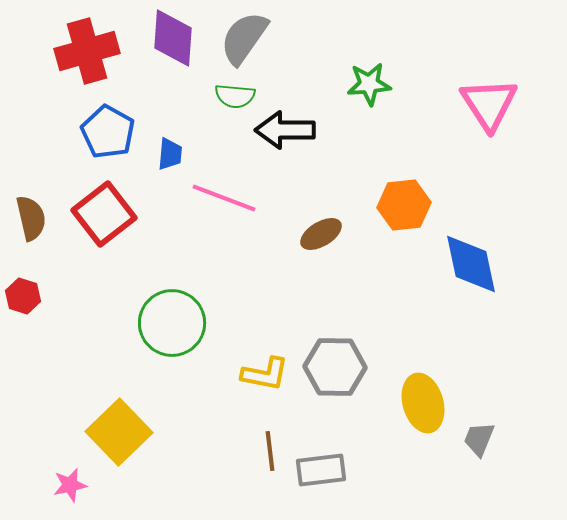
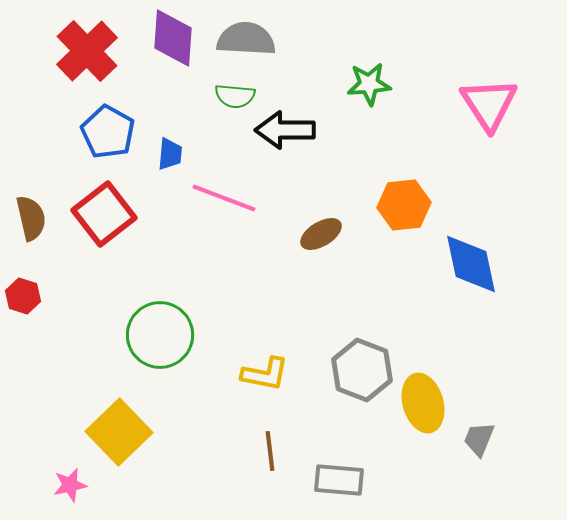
gray semicircle: moved 2 px right, 1 px down; rotated 58 degrees clockwise
red cross: rotated 28 degrees counterclockwise
green circle: moved 12 px left, 12 px down
gray hexagon: moved 27 px right, 3 px down; rotated 20 degrees clockwise
gray rectangle: moved 18 px right, 10 px down; rotated 12 degrees clockwise
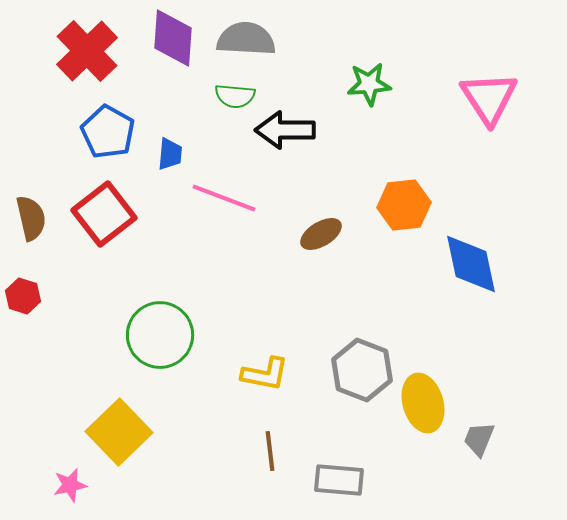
pink triangle: moved 6 px up
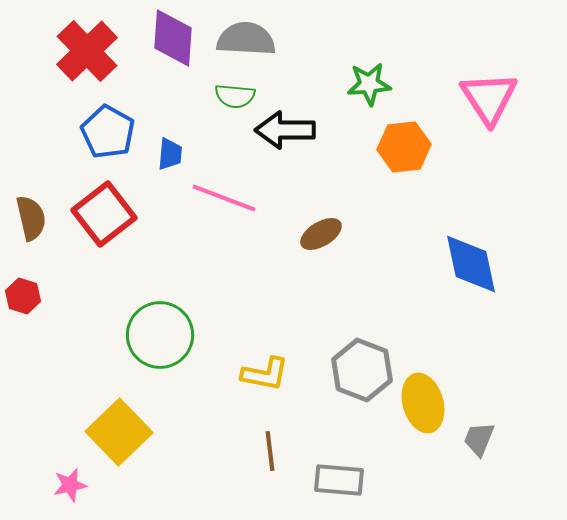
orange hexagon: moved 58 px up
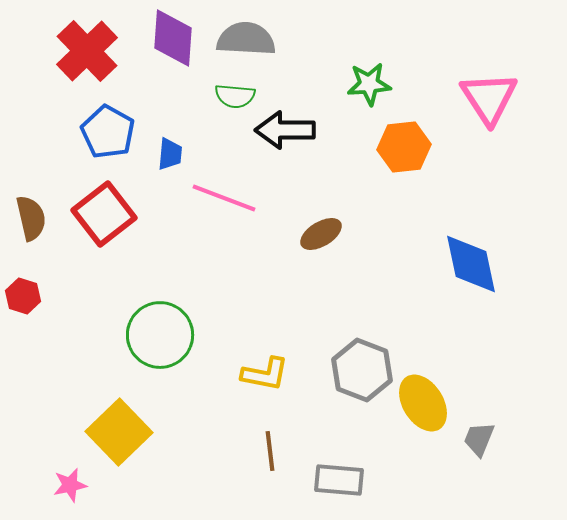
yellow ellipse: rotated 16 degrees counterclockwise
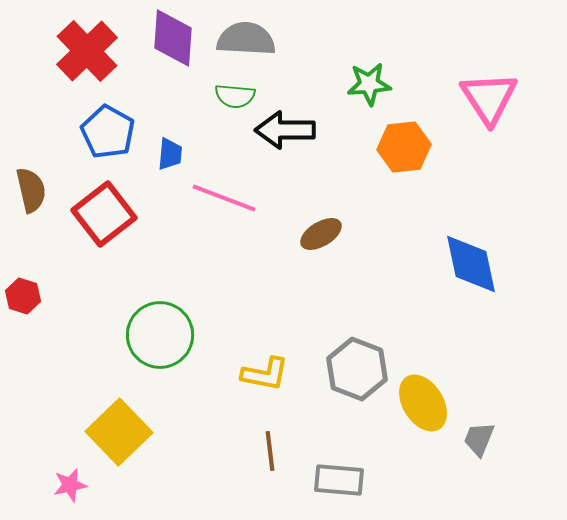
brown semicircle: moved 28 px up
gray hexagon: moved 5 px left, 1 px up
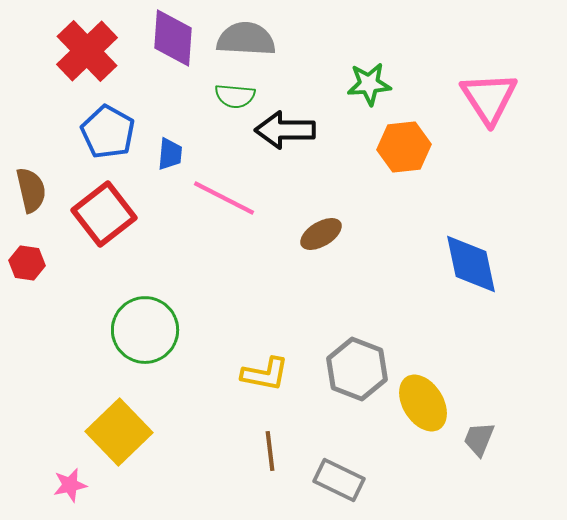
pink line: rotated 6 degrees clockwise
red hexagon: moved 4 px right, 33 px up; rotated 8 degrees counterclockwise
green circle: moved 15 px left, 5 px up
gray rectangle: rotated 21 degrees clockwise
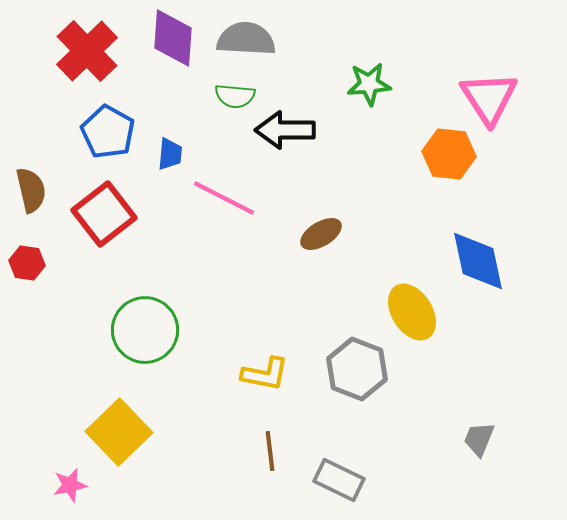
orange hexagon: moved 45 px right, 7 px down; rotated 12 degrees clockwise
blue diamond: moved 7 px right, 3 px up
yellow ellipse: moved 11 px left, 91 px up
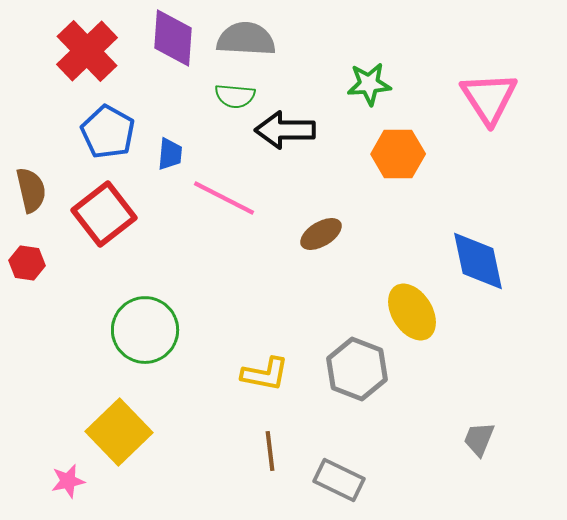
orange hexagon: moved 51 px left; rotated 6 degrees counterclockwise
pink star: moved 2 px left, 4 px up
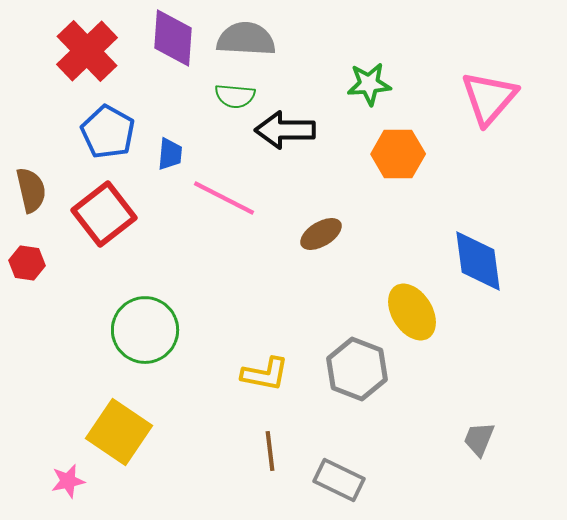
pink triangle: rotated 14 degrees clockwise
blue diamond: rotated 4 degrees clockwise
yellow square: rotated 12 degrees counterclockwise
